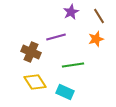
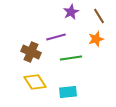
green line: moved 2 px left, 7 px up
cyan rectangle: moved 3 px right; rotated 30 degrees counterclockwise
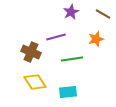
brown line: moved 4 px right, 2 px up; rotated 28 degrees counterclockwise
green line: moved 1 px right, 1 px down
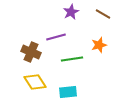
orange star: moved 3 px right, 6 px down
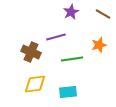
yellow diamond: moved 2 px down; rotated 65 degrees counterclockwise
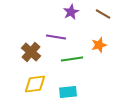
purple line: rotated 24 degrees clockwise
brown cross: rotated 18 degrees clockwise
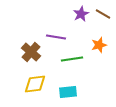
purple star: moved 10 px right, 2 px down
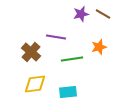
purple star: rotated 14 degrees clockwise
orange star: moved 2 px down
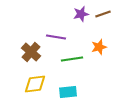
brown line: rotated 49 degrees counterclockwise
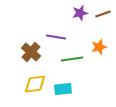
purple star: moved 1 px left, 1 px up
cyan rectangle: moved 5 px left, 3 px up
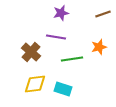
purple star: moved 19 px left
cyan rectangle: rotated 24 degrees clockwise
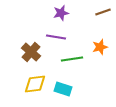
brown line: moved 2 px up
orange star: moved 1 px right
